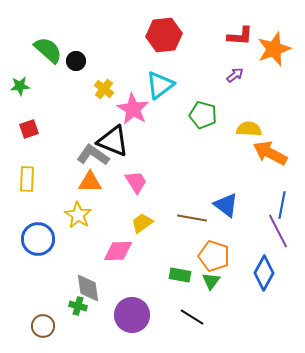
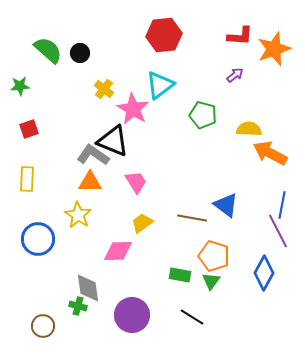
black circle: moved 4 px right, 8 px up
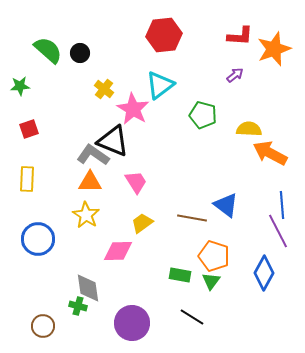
blue line: rotated 16 degrees counterclockwise
yellow star: moved 8 px right
purple circle: moved 8 px down
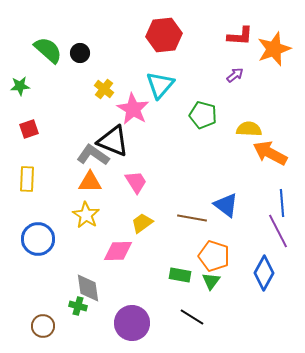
cyan triangle: rotated 12 degrees counterclockwise
blue line: moved 2 px up
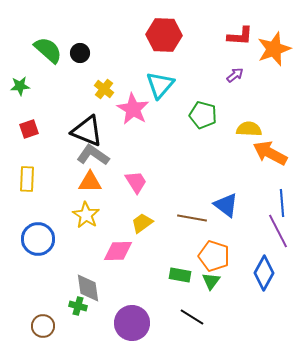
red hexagon: rotated 8 degrees clockwise
black triangle: moved 26 px left, 10 px up
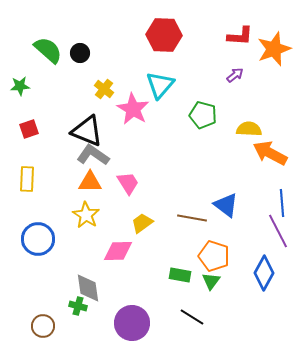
pink trapezoid: moved 8 px left, 1 px down
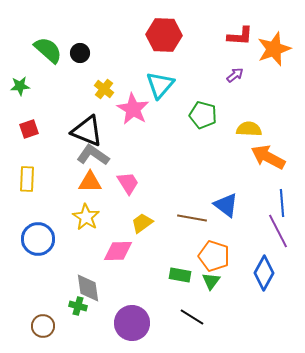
orange arrow: moved 2 px left, 4 px down
yellow star: moved 2 px down
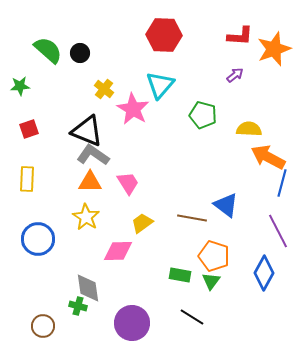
blue line: moved 20 px up; rotated 20 degrees clockwise
